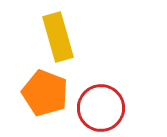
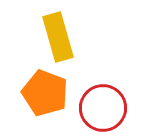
red circle: moved 2 px right
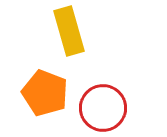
yellow rectangle: moved 11 px right, 6 px up
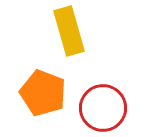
orange pentagon: moved 2 px left
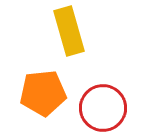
orange pentagon: rotated 27 degrees counterclockwise
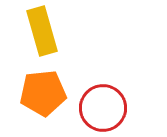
yellow rectangle: moved 27 px left
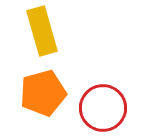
orange pentagon: rotated 9 degrees counterclockwise
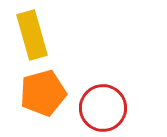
yellow rectangle: moved 10 px left, 4 px down
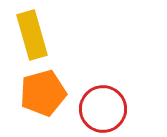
red circle: moved 1 px down
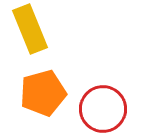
yellow rectangle: moved 2 px left, 6 px up; rotated 6 degrees counterclockwise
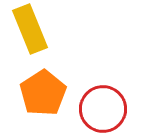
orange pentagon: rotated 18 degrees counterclockwise
